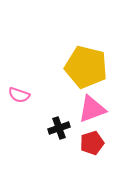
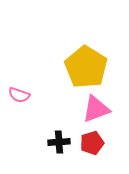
yellow pentagon: rotated 18 degrees clockwise
pink triangle: moved 4 px right
black cross: moved 14 px down; rotated 15 degrees clockwise
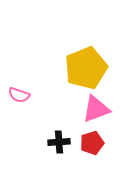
yellow pentagon: moved 1 px down; rotated 18 degrees clockwise
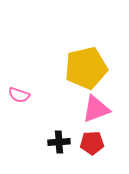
yellow pentagon: rotated 9 degrees clockwise
red pentagon: rotated 15 degrees clockwise
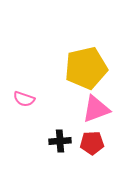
pink semicircle: moved 5 px right, 4 px down
black cross: moved 1 px right, 1 px up
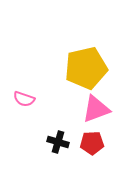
black cross: moved 2 px left, 1 px down; rotated 20 degrees clockwise
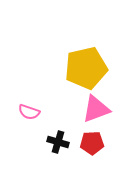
pink semicircle: moved 5 px right, 13 px down
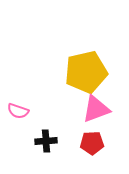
yellow pentagon: moved 4 px down
pink semicircle: moved 11 px left, 1 px up
black cross: moved 12 px left, 1 px up; rotated 20 degrees counterclockwise
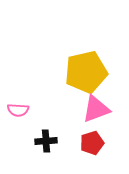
pink semicircle: moved 1 px up; rotated 15 degrees counterclockwise
red pentagon: rotated 15 degrees counterclockwise
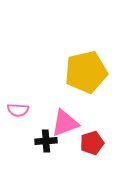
pink triangle: moved 31 px left, 14 px down
